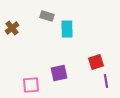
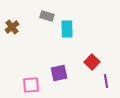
brown cross: moved 1 px up
red square: moved 4 px left; rotated 28 degrees counterclockwise
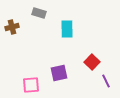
gray rectangle: moved 8 px left, 3 px up
brown cross: rotated 24 degrees clockwise
purple line: rotated 16 degrees counterclockwise
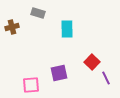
gray rectangle: moved 1 px left
purple line: moved 3 px up
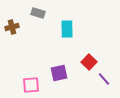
red square: moved 3 px left
purple line: moved 2 px left, 1 px down; rotated 16 degrees counterclockwise
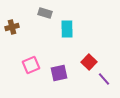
gray rectangle: moved 7 px right
pink square: moved 20 px up; rotated 18 degrees counterclockwise
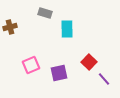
brown cross: moved 2 px left
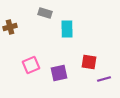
red square: rotated 35 degrees counterclockwise
purple line: rotated 64 degrees counterclockwise
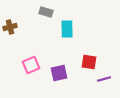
gray rectangle: moved 1 px right, 1 px up
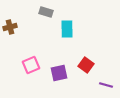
red square: moved 3 px left, 3 px down; rotated 28 degrees clockwise
purple line: moved 2 px right, 6 px down; rotated 32 degrees clockwise
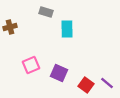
red square: moved 20 px down
purple square: rotated 36 degrees clockwise
purple line: moved 1 px right, 2 px up; rotated 24 degrees clockwise
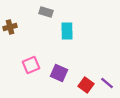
cyan rectangle: moved 2 px down
